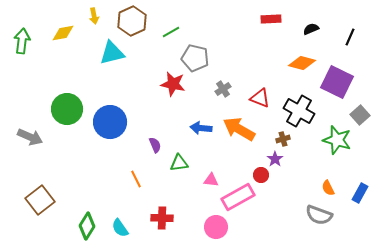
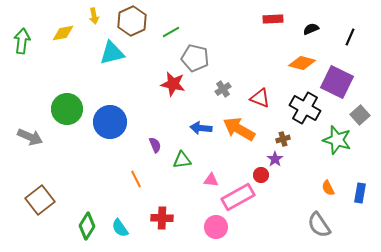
red rectangle: moved 2 px right
black cross: moved 6 px right, 3 px up
green triangle: moved 3 px right, 3 px up
blue rectangle: rotated 18 degrees counterclockwise
gray semicircle: moved 10 px down; rotated 36 degrees clockwise
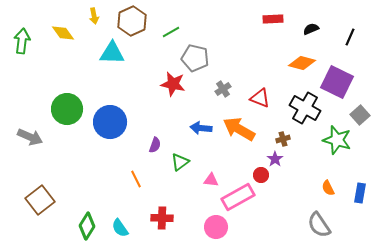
yellow diamond: rotated 65 degrees clockwise
cyan triangle: rotated 16 degrees clockwise
purple semicircle: rotated 42 degrees clockwise
green triangle: moved 2 px left, 2 px down; rotated 30 degrees counterclockwise
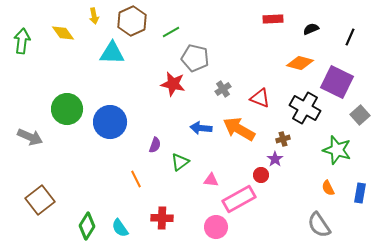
orange diamond: moved 2 px left
green star: moved 10 px down
pink rectangle: moved 1 px right, 2 px down
